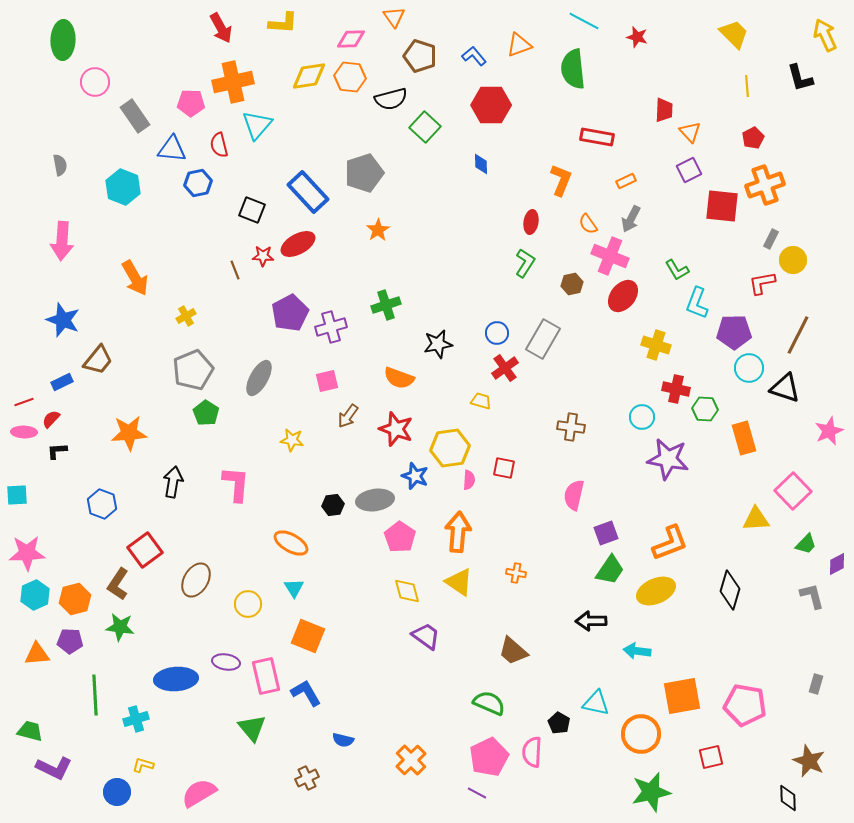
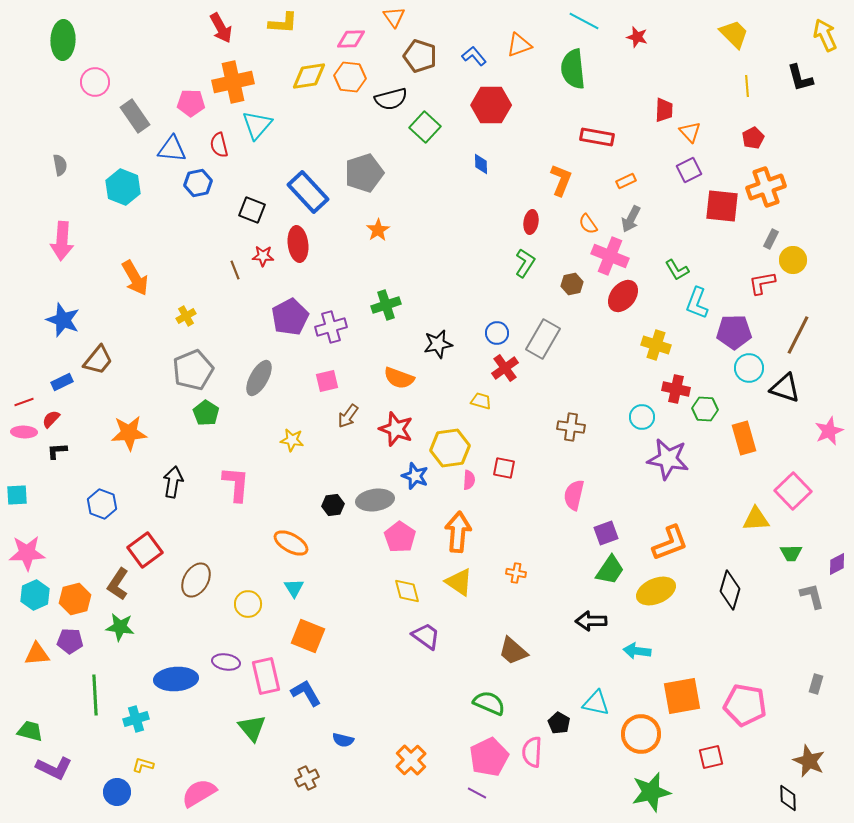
orange cross at (765, 185): moved 1 px right, 2 px down
red ellipse at (298, 244): rotated 68 degrees counterclockwise
purple pentagon at (290, 313): moved 4 px down
green trapezoid at (806, 544): moved 15 px left, 9 px down; rotated 45 degrees clockwise
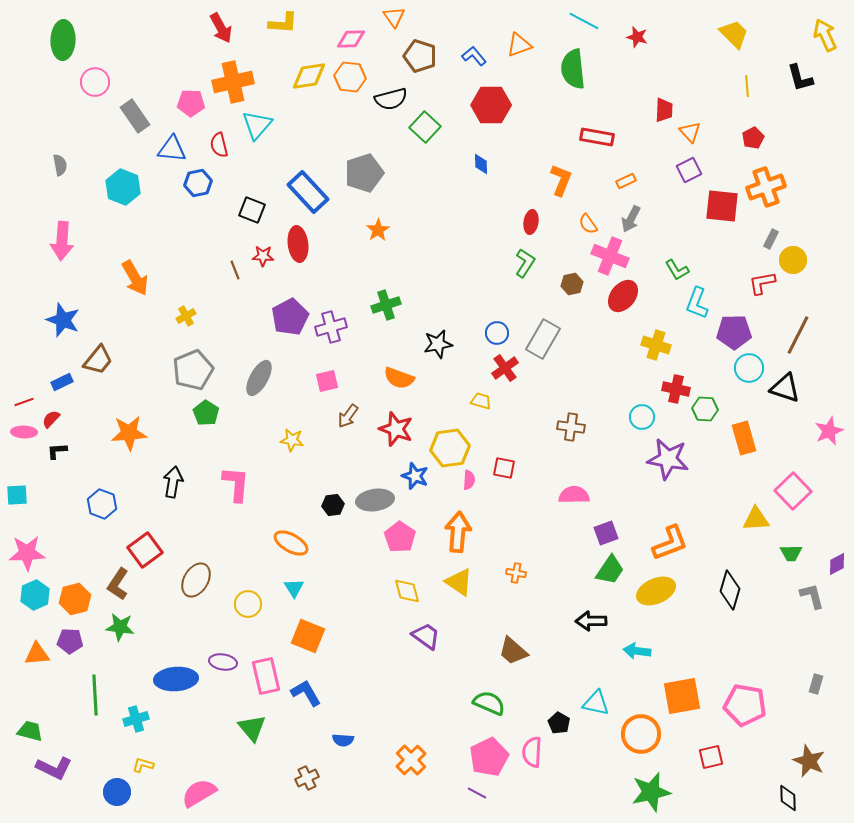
pink semicircle at (574, 495): rotated 76 degrees clockwise
purple ellipse at (226, 662): moved 3 px left
blue semicircle at (343, 740): rotated 10 degrees counterclockwise
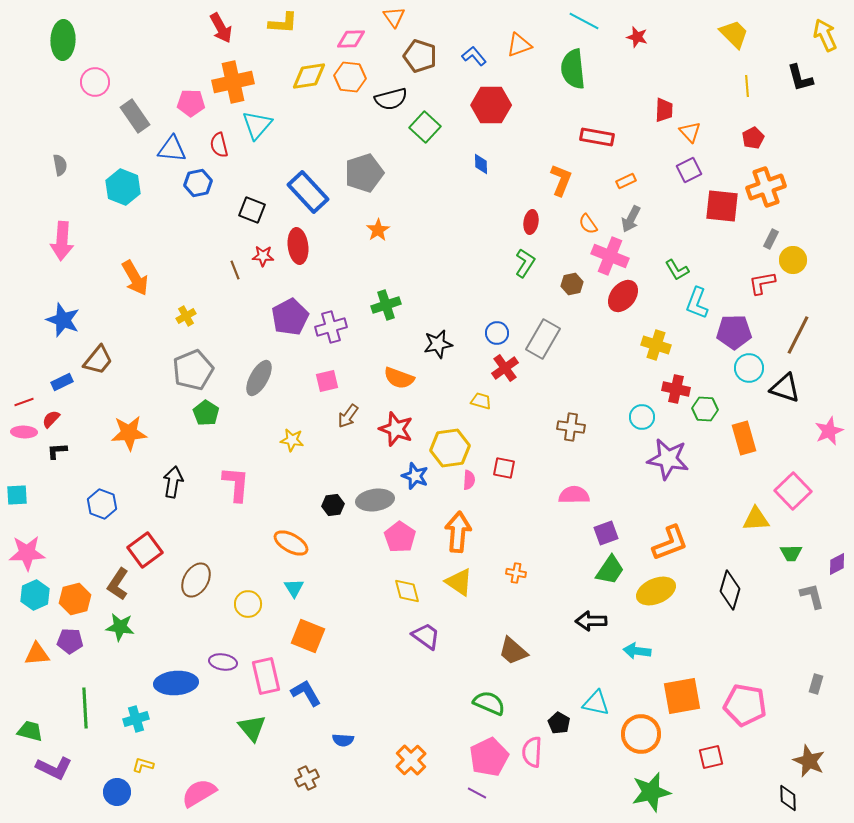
red ellipse at (298, 244): moved 2 px down
blue ellipse at (176, 679): moved 4 px down
green line at (95, 695): moved 10 px left, 13 px down
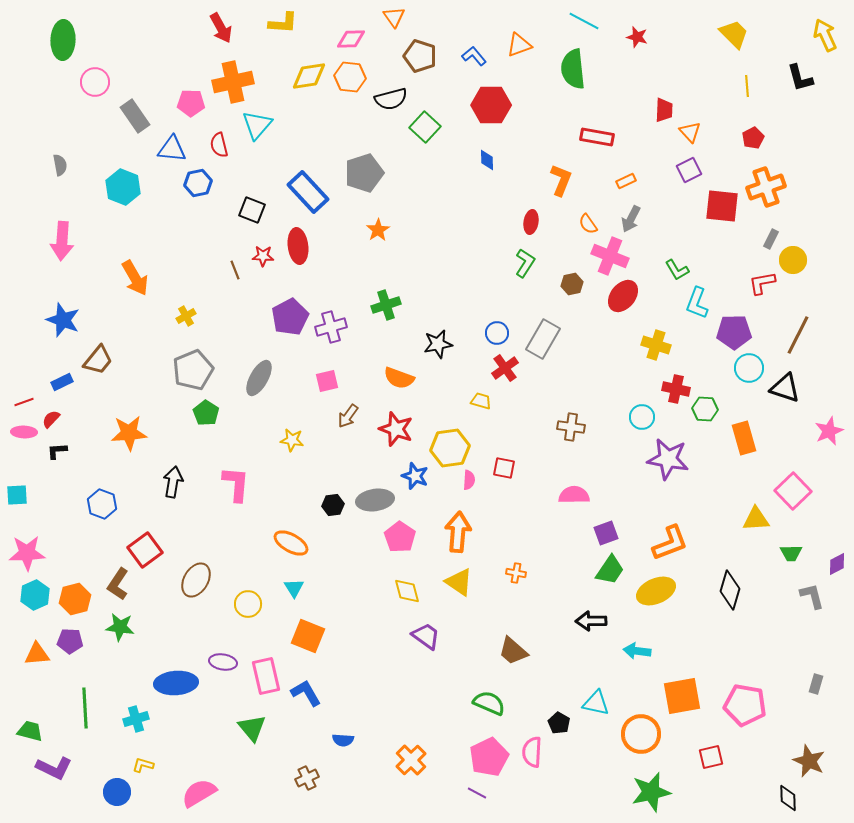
blue diamond at (481, 164): moved 6 px right, 4 px up
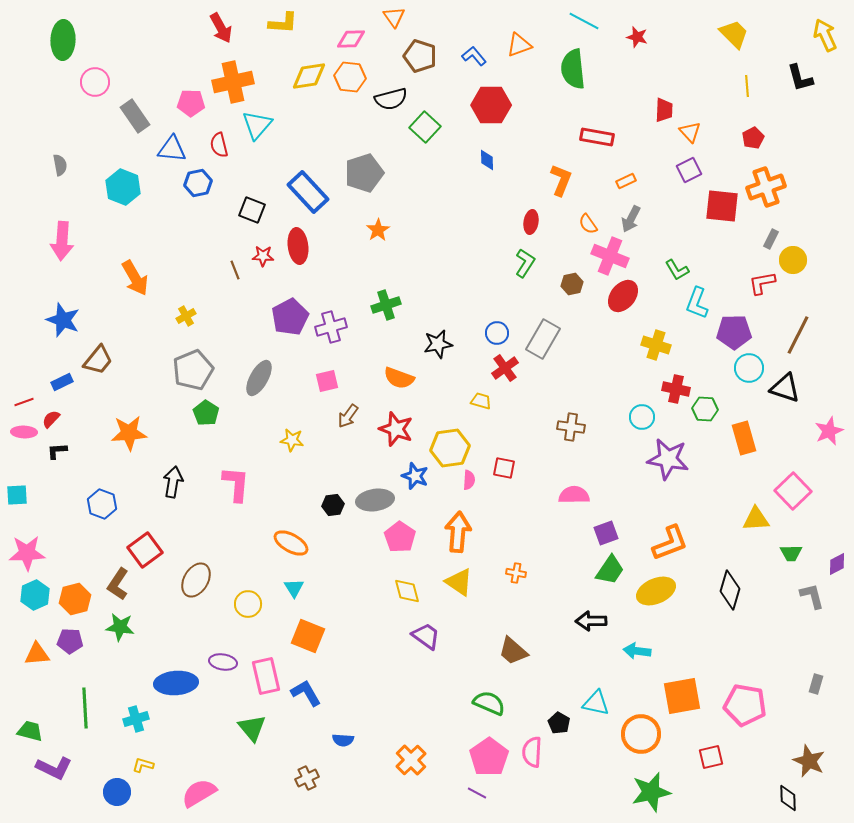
pink pentagon at (489, 757): rotated 9 degrees counterclockwise
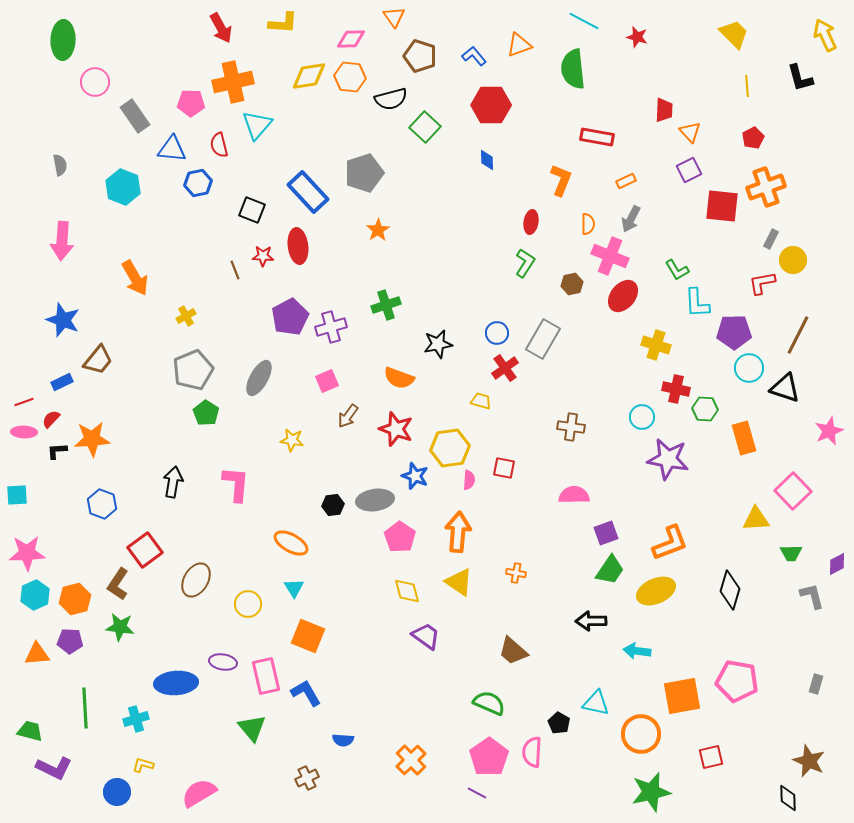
orange semicircle at (588, 224): rotated 145 degrees counterclockwise
cyan L-shape at (697, 303): rotated 24 degrees counterclockwise
pink square at (327, 381): rotated 10 degrees counterclockwise
orange star at (129, 433): moved 37 px left, 6 px down
pink pentagon at (745, 705): moved 8 px left, 24 px up
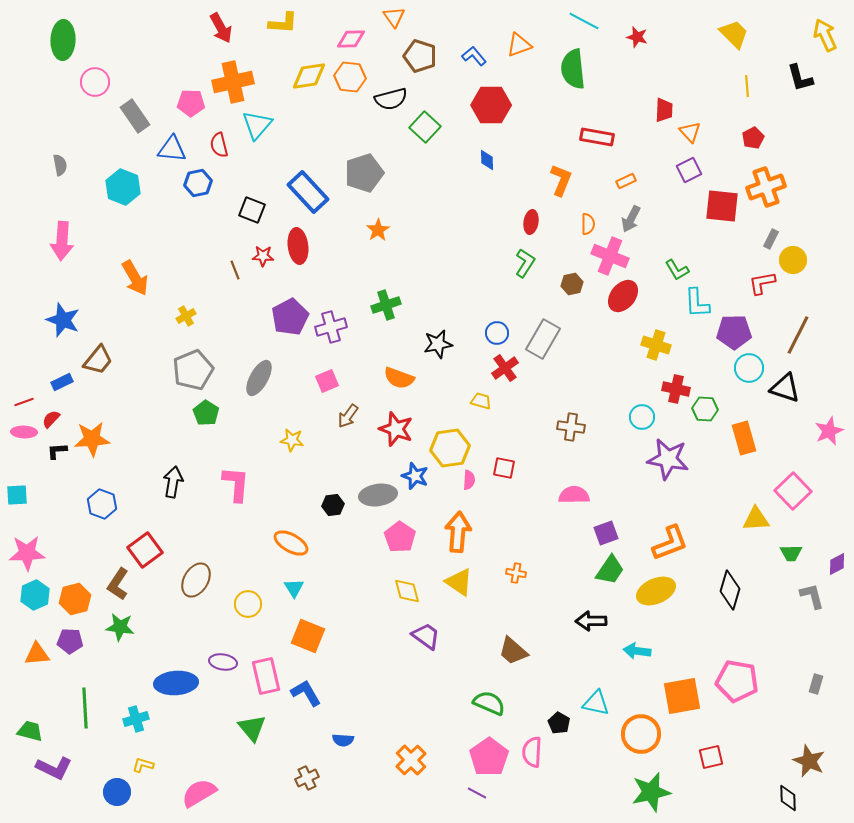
gray ellipse at (375, 500): moved 3 px right, 5 px up
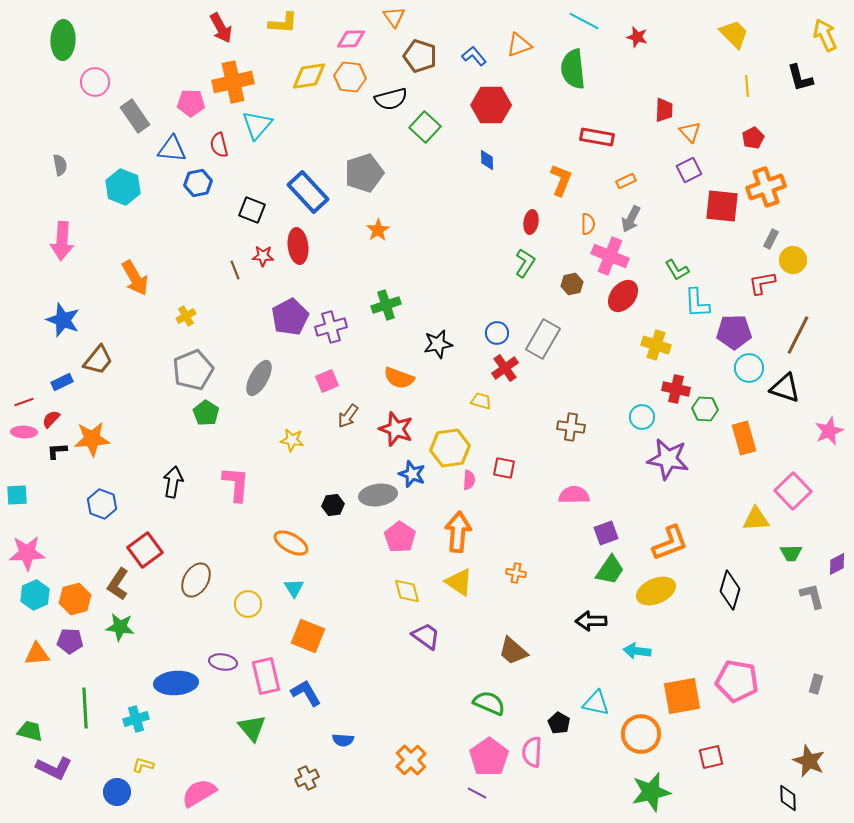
blue star at (415, 476): moved 3 px left, 2 px up
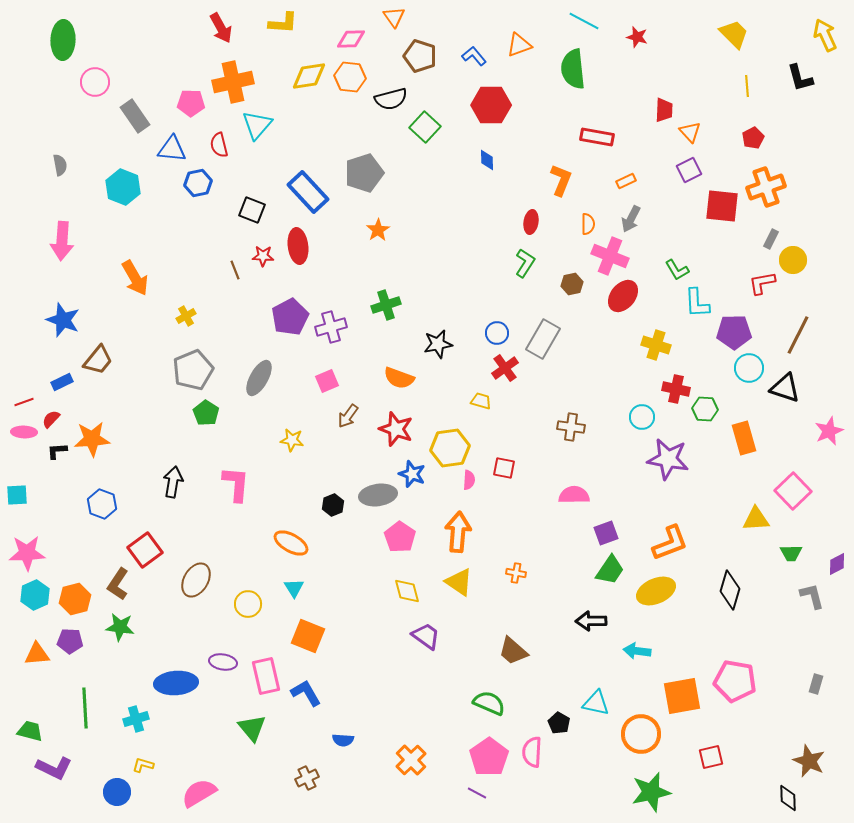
black hexagon at (333, 505): rotated 15 degrees counterclockwise
pink pentagon at (737, 681): moved 2 px left
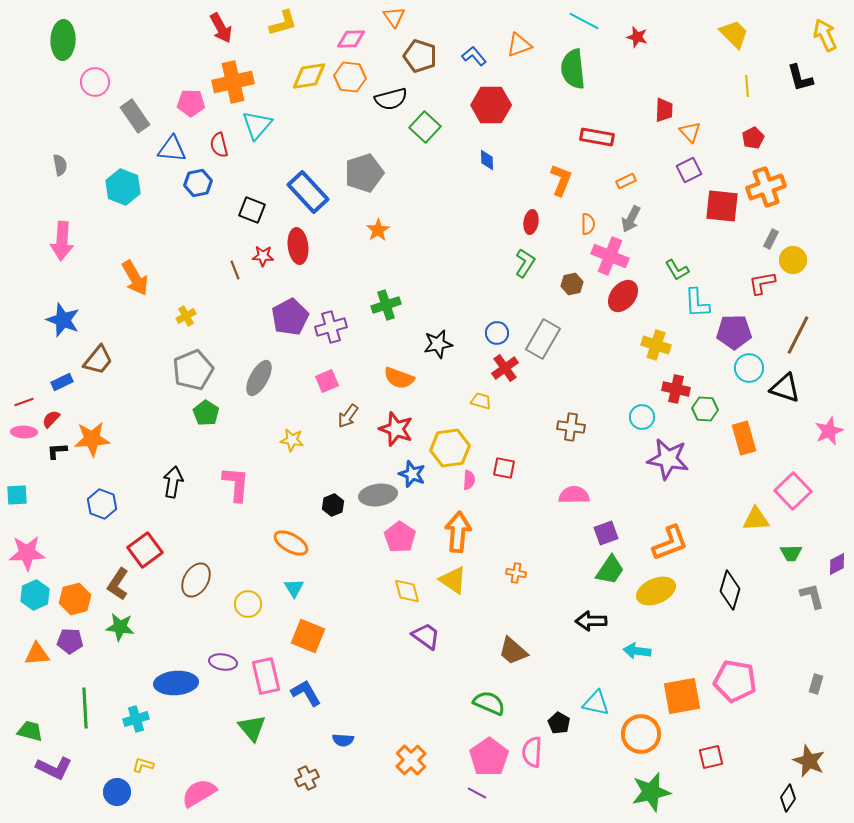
yellow L-shape at (283, 23): rotated 20 degrees counterclockwise
yellow triangle at (459, 582): moved 6 px left, 2 px up
black diamond at (788, 798): rotated 36 degrees clockwise
